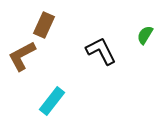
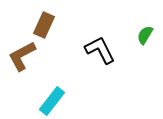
black L-shape: moved 1 px left, 1 px up
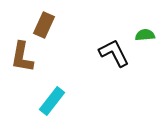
green semicircle: rotated 54 degrees clockwise
black L-shape: moved 14 px right, 3 px down
brown L-shape: moved 1 px down; rotated 52 degrees counterclockwise
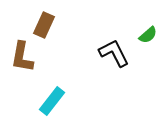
green semicircle: moved 3 px right; rotated 144 degrees clockwise
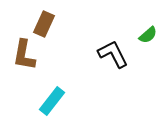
brown rectangle: moved 1 px up
black L-shape: moved 1 px left, 1 px down
brown L-shape: moved 2 px right, 2 px up
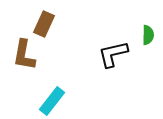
green semicircle: rotated 48 degrees counterclockwise
black L-shape: rotated 76 degrees counterclockwise
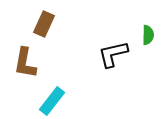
brown L-shape: moved 1 px right, 8 px down
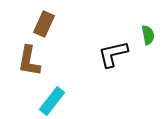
green semicircle: rotated 12 degrees counterclockwise
brown L-shape: moved 4 px right, 2 px up
